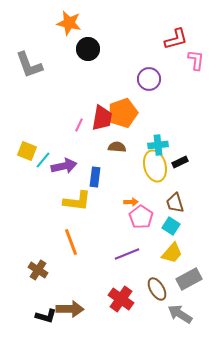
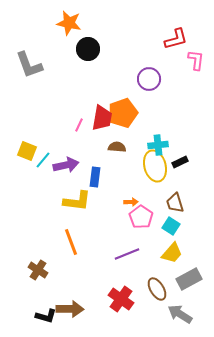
purple arrow: moved 2 px right, 1 px up
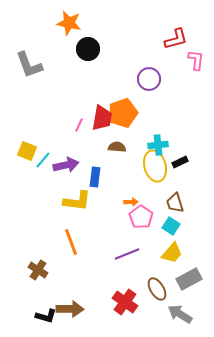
red cross: moved 4 px right, 3 px down
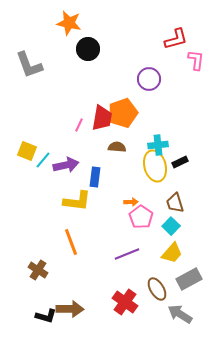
cyan square: rotated 12 degrees clockwise
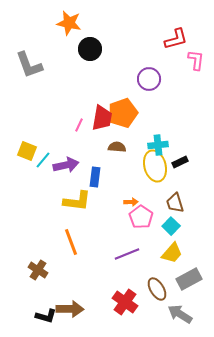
black circle: moved 2 px right
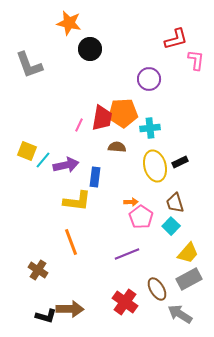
orange pentagon: rotated 16 degrees clockwise
cyan cross: moved 8 px left, 17 px up
yellow trapezoid: moved 16 px right
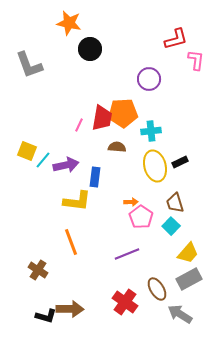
cyan cross: moved 1 px right, 3 px down
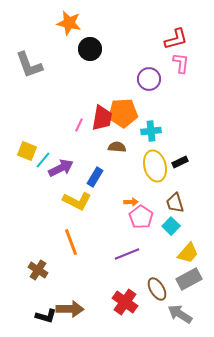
pink L-shape: moved 15 px left, 3 px down
purple arrow: moved 5 px left, 3 px down; rotated 15 degrees counterclockwise
blue rectangle: rotated 24 degrees clockwise
yellow L-shape: rotated 20 degrees clockwise
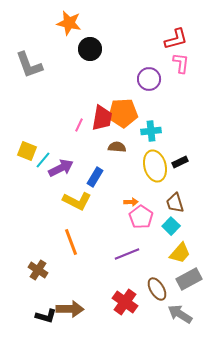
yellow trapezoid: moved 8 px left
